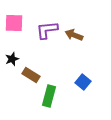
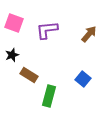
pink square: rotated 18 degrees clockwise
brown arrow: moved 15 px right, 1 px up; rotated 108 degrees clockwise
black star: moved 4 px up
brown rectangle: moved 2 px left
blue square: moved 3 px up
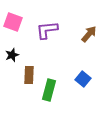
pink square: moved 1 px left, 1 px up
brown rectangle: rotated 60 degrees clockwise
green rectangle: moved 6 px up
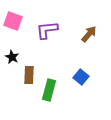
pink square: moved 1 px up
black star: moved 2 px down; rotated 24 degrees counterclockwise
blue square: moved 2 px left, 2 px up
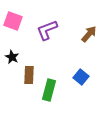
purple L-shape: rotated 15 degrees counterclockwise
